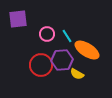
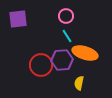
pink circle: moved 19 px right, 18 px up
orange ellipse: moved 2 px left, 3 px down; rotated 15 degrees counterclockwise
yellow semicircle: moved 2 px right, 9 px down; rotated 72 degrees clockwise
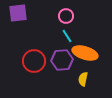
purple square: moved 6 px up
red circle: moved 7 px left, 4 px up
yellow semicircle: moved 4 px right, 4 px up
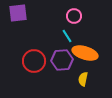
pink circle: moved 8 px right
